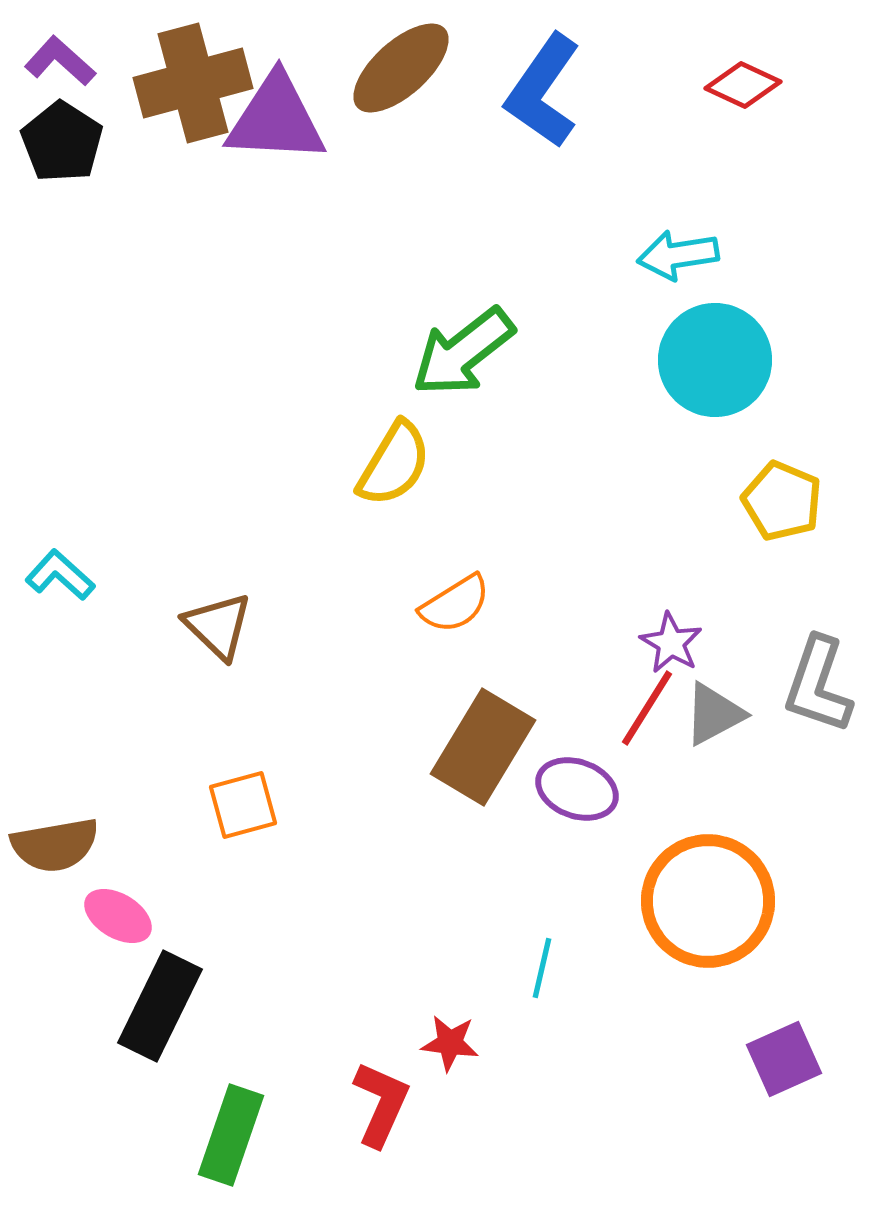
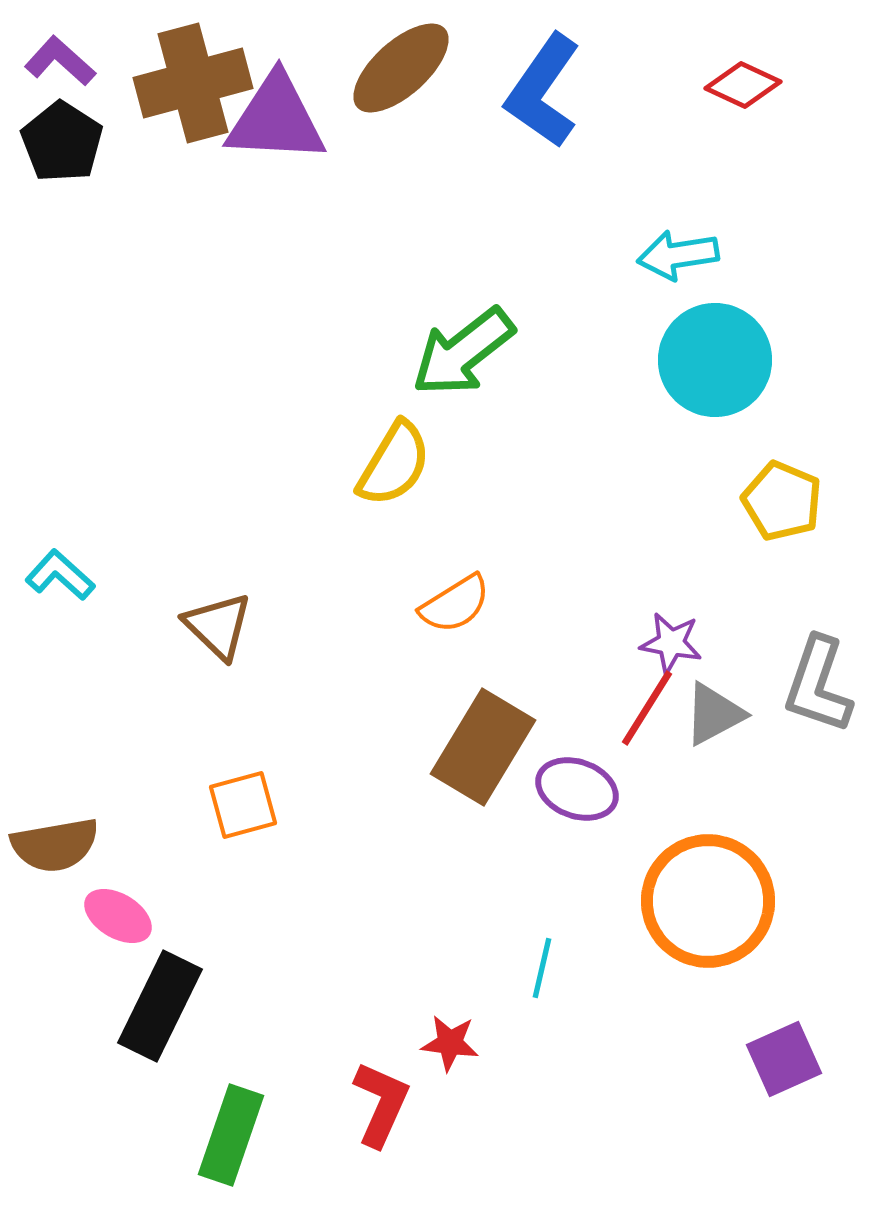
purple star: rotated 20 degrees counterclockwise
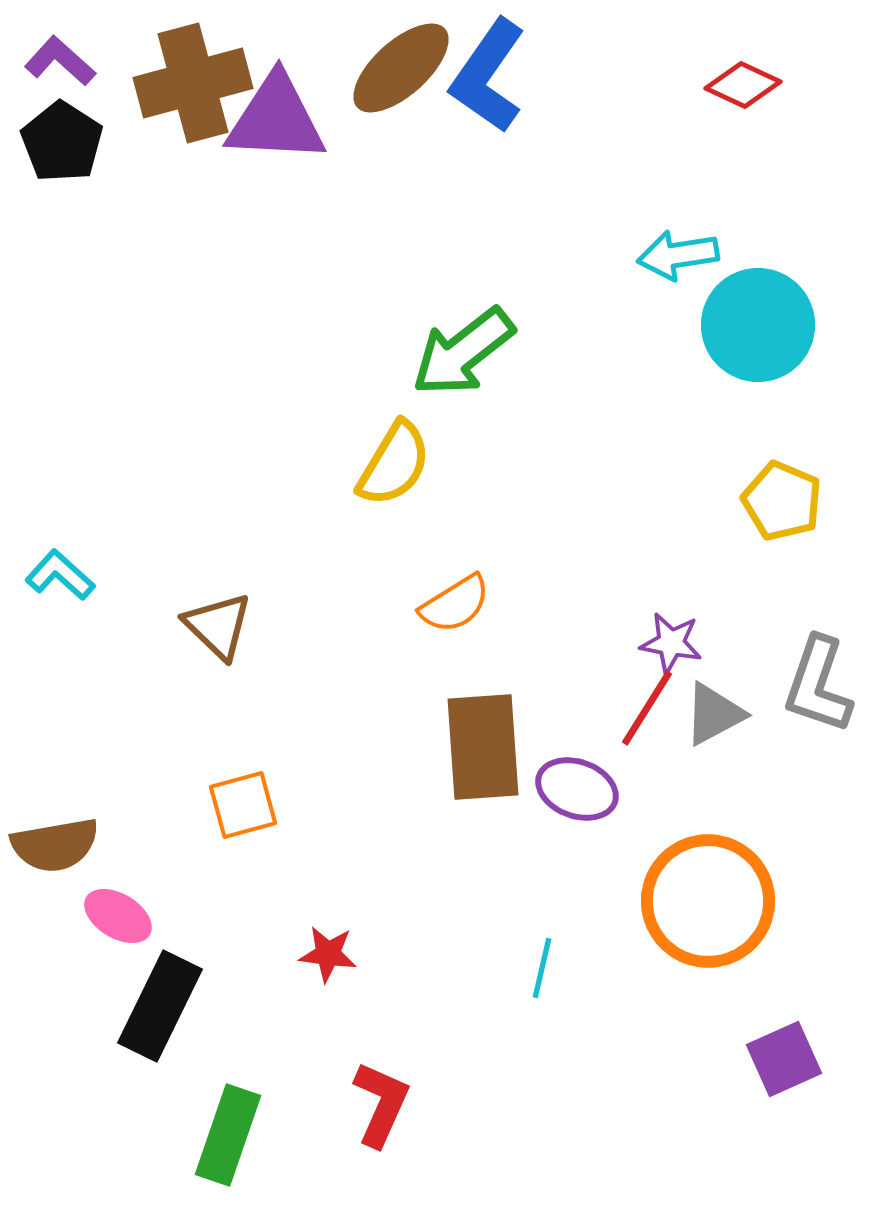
blue L-shape: moved 55 px left, 15 px up
cyan circle: moved 43 px right, 35 px up
brown rectangle: rotated 35 degrees counterclockwise
red star: moved 122 px left, 89 px up
green rectangle: moved 3 px left
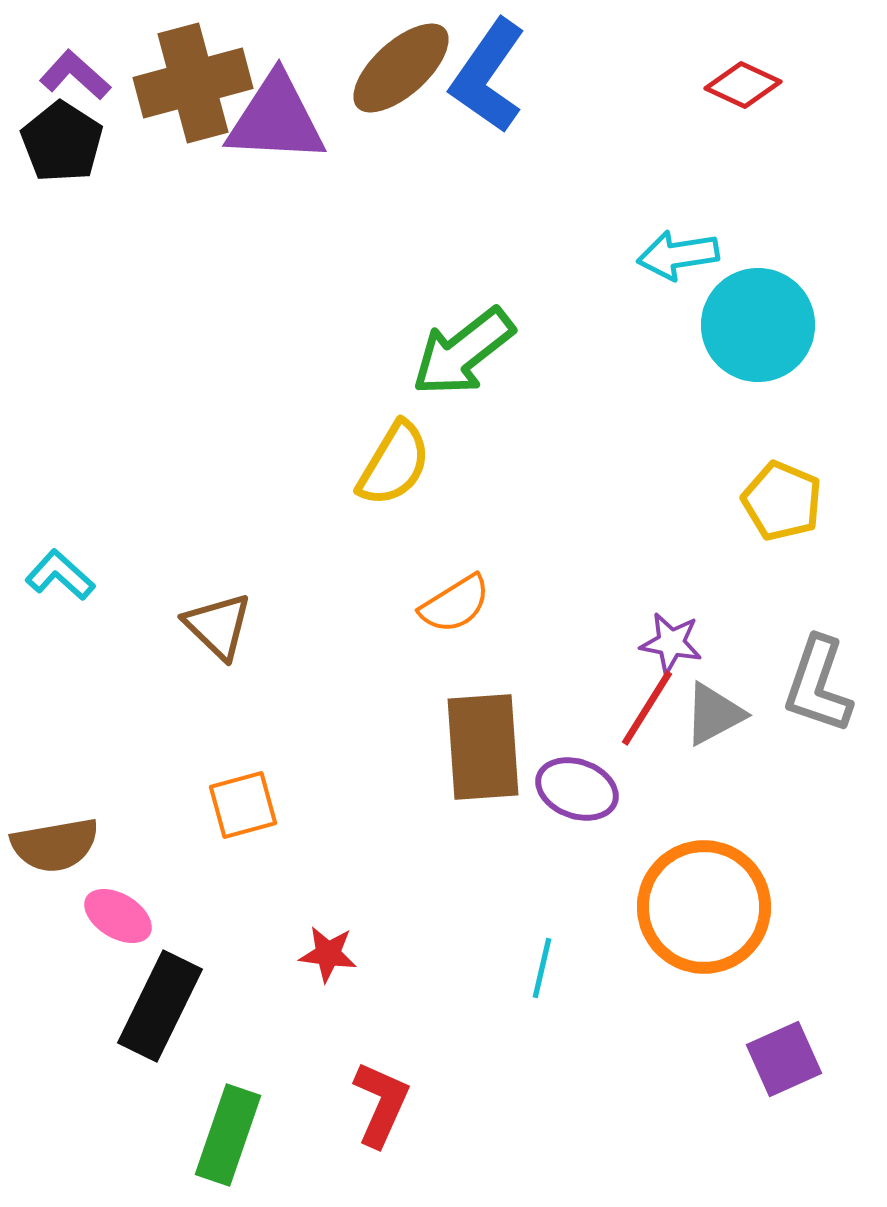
purple L-shape: moved 15 px right, 14 px down
orange circle: moved 4 px left, 6 px down
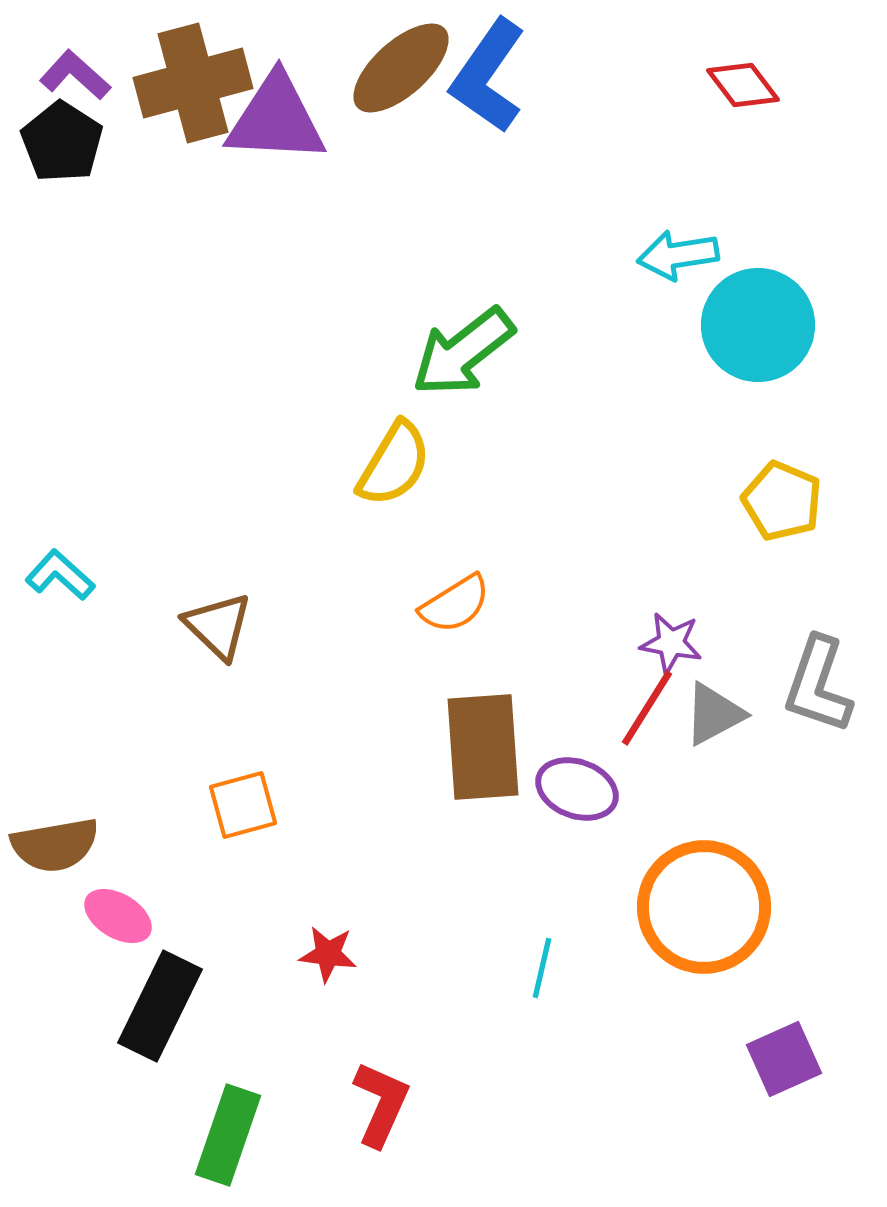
red diamond: rotated 28 degrees clockwise
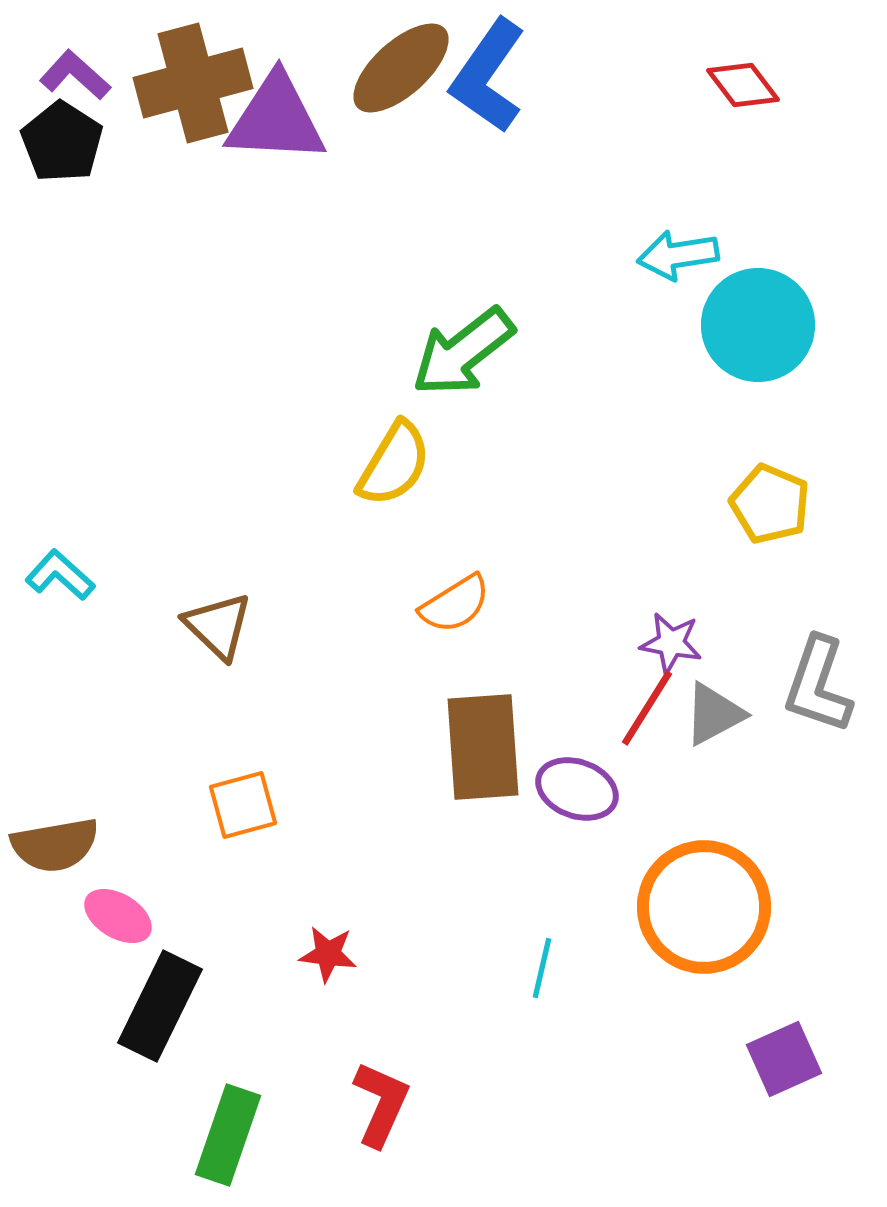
yellow pentagon: moved 12 px left, 3 px down
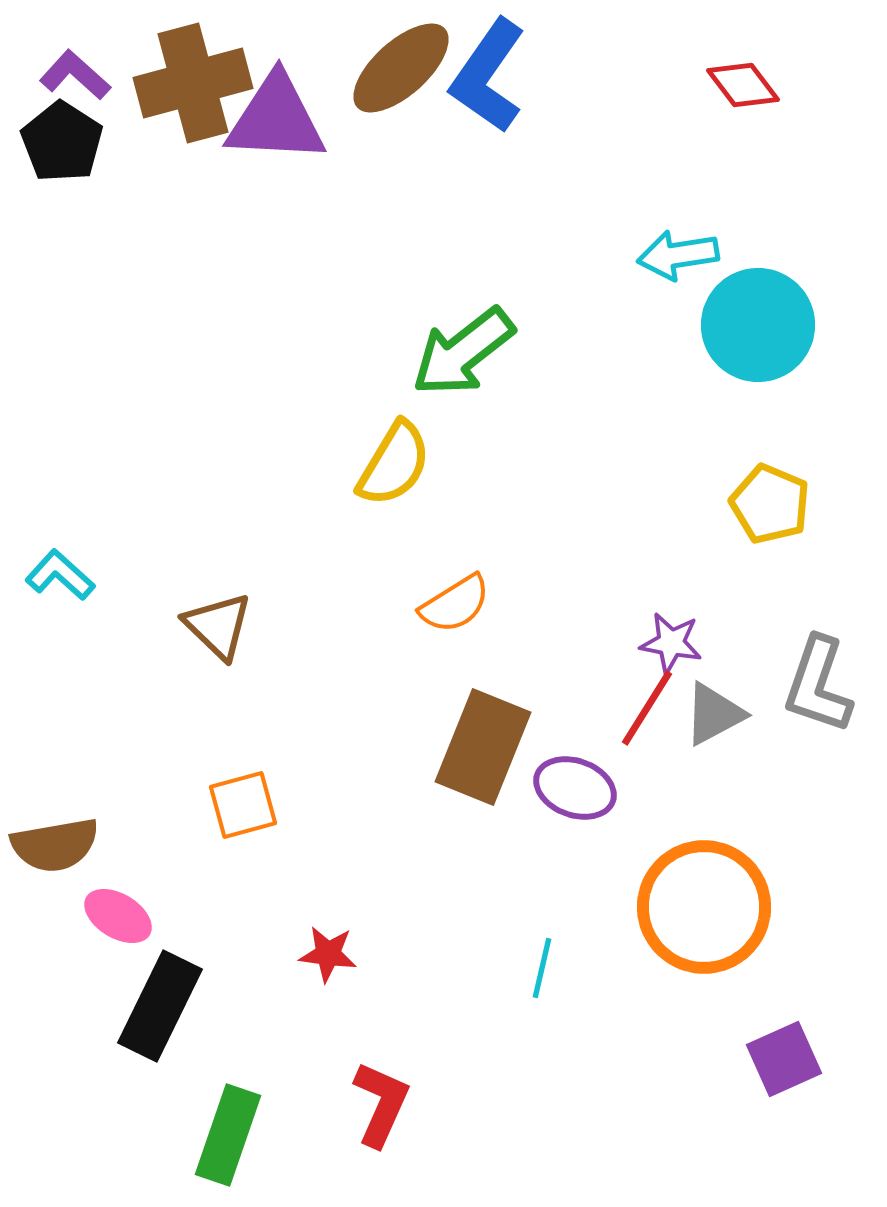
brown rectangle: rotated 26 degrees clockwise
purple ellipse: moved 2 px left, 1 px up
